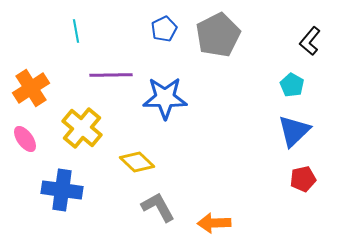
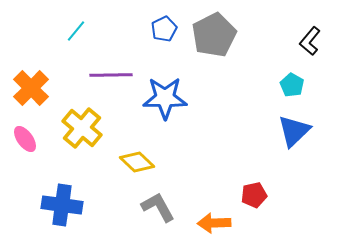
cyan line: rotated 50 degrees clockwise
gray pentagon: moved 4 px left
orange cross: rotated 12 degrees counterclockwise
red pentagon: moved 49 px left, 16 px down
blue cross: moved 15 px down
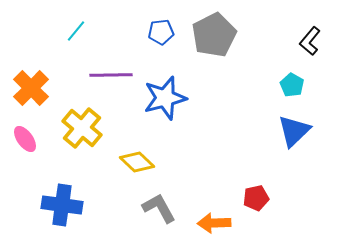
blue pentagon: moved 3 px left, 3 px down; rotated 20 degrees clockwise
blue star: rotated 15 degrees counterclockwise
red pentagon: moved 2 px right, 3 px down
gray L-shape: moved 1 px right, 1 px down
